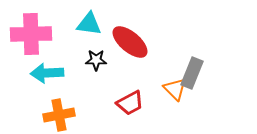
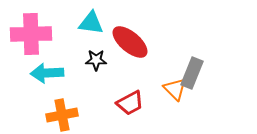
cyan triangle: moved 2 px right, 1 px up
orange cross: moved 3 px right
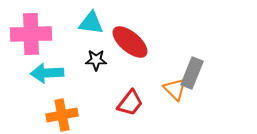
red trapezoid: rotated 24 degrees counterclockwise
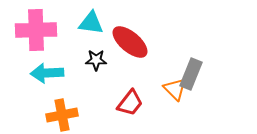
pink cross: moved 5 px right, 4 px up
gray rectangle: moved 1 px left, 1 px down
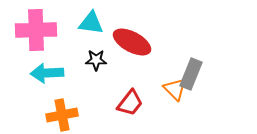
red ellipse: moved 2 px right; rotated 12 degrees counterclockwise
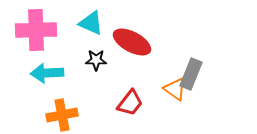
cyan triangle: rotated 16 degrees clockwise
orange triangle: rotated 10 degrees counterclockwise
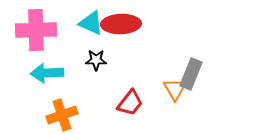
red ellipse: moved 11 px left, 18 px up; rotated 30 degrees counterclockwise
orange triangle: rotated 25 degrees clockwise
orange cross: rotated 8 degrees counterclockwise
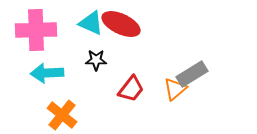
red ellipse: rotated 27 degrees clockwise
gray rectangle: moved 1 px right; rotated 36 degrees clockwise
orange triangle: rotated 20 degrees clockwise
red trapezoid: moved 1 px right, 14 px up
orange cross: rotated 32 degrees counterclockwise
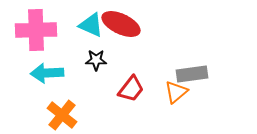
cyan triangle: moved 2 px down
gray rectangle: rotated 24 degrees clockwise
orange triangle: moved 1 px right, 3 px down
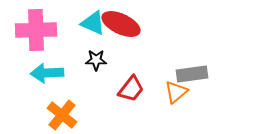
cyan triangle: moved 2 px right, 2 px up
